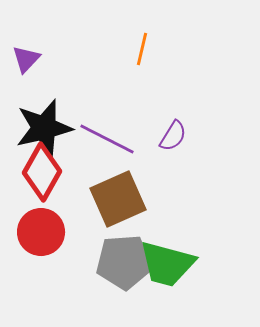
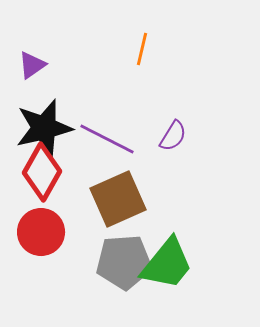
purple triangle: moved 6 px right, 6 px down; rotated 12 degrees clockwise
green trapezoid: rotated 66 degrees counterclockwise
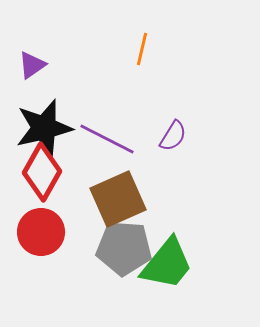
gray pentagon: moved 14 px up; rotated 8 degrees clockwise
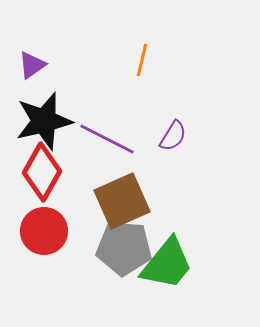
orange line: moved 11 px down
black star: moved 7 px up
brown square: moved 4 px right, 2 px down
red circle: moved 3 px right, 1 px up
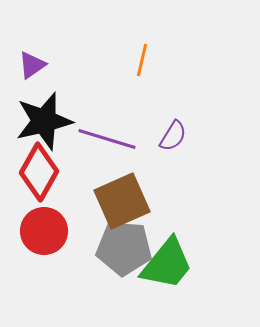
purple line: rotated 10 degrees counterclockwise
red diamond: moved 3 px left
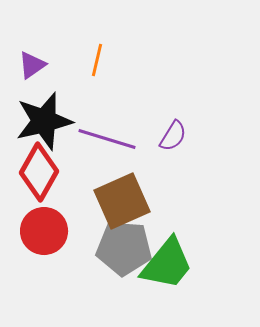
orange line: moved 45 px left
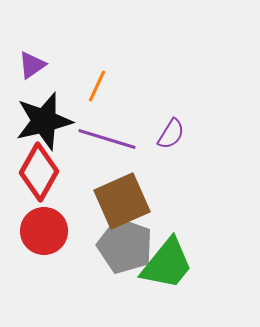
orange line: moved 26 px down; rotated 12 degrees clockwise
purple semicircle: moved 2 px left, 2 px up
gray pentagon: moved 1 px right, 2 px up; rotated 16 degrees clockwise
